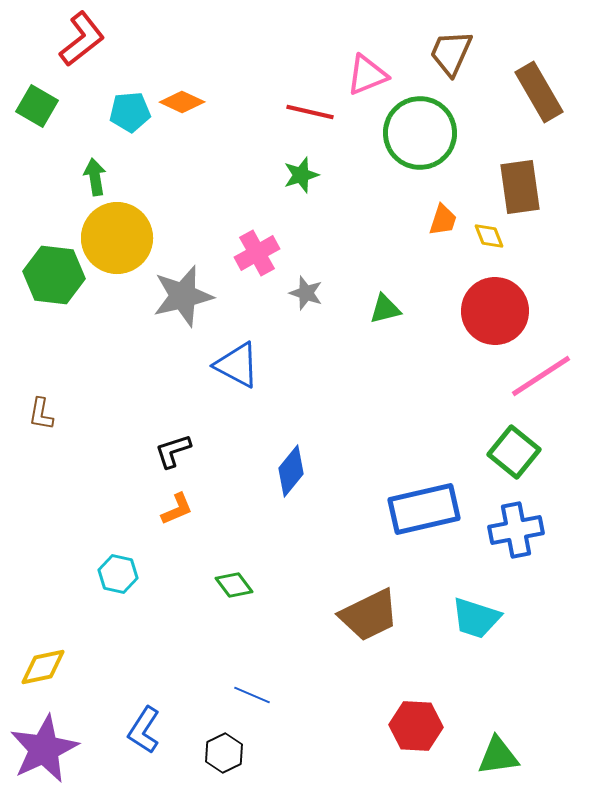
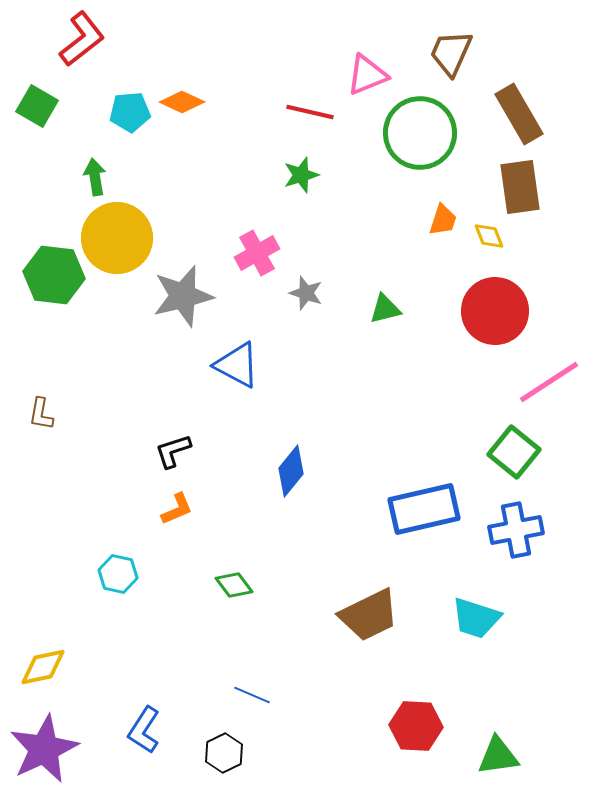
brown rectangle at (539, 92): moved 20 px left, 22 px down
pink line at (541, 376): moved 8 px right, 6 px down
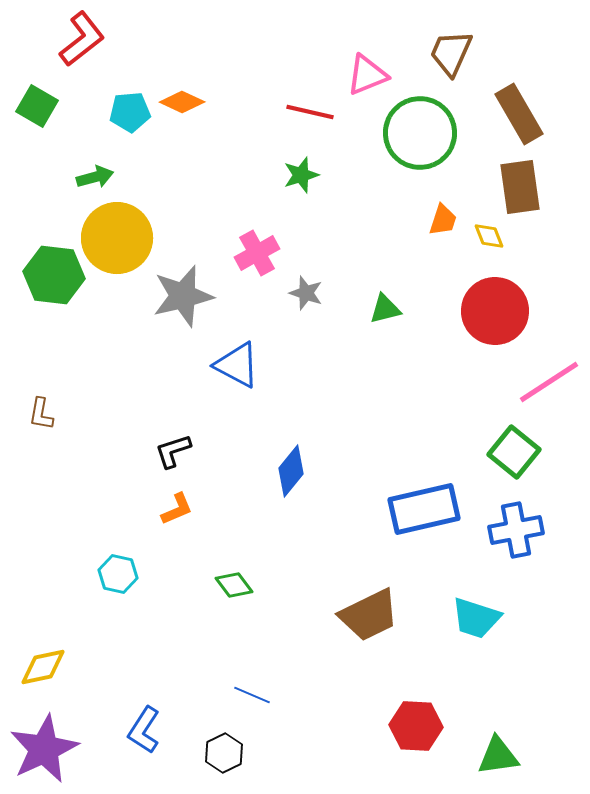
green arrow at (95, 177): rotated 84 degrees clockwise
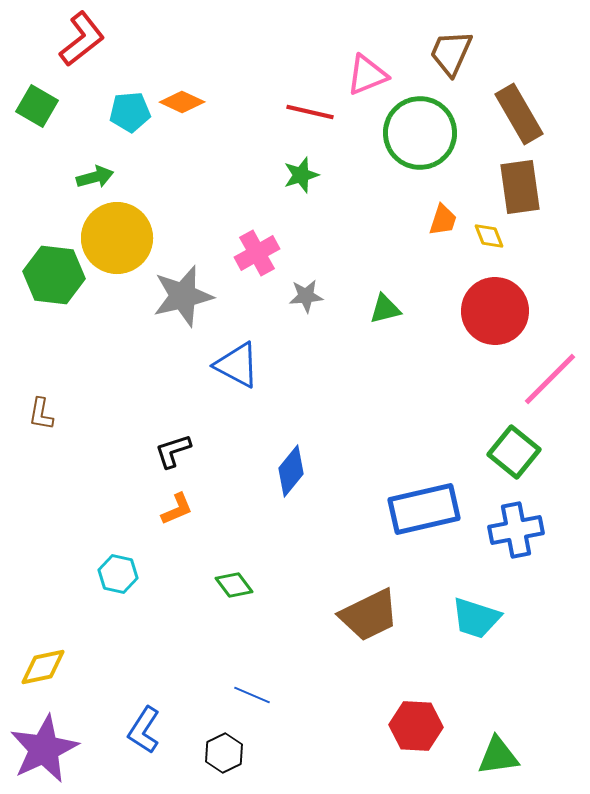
gray star at (306, 293): moved 3 px down; rotated 24 degrees counterclockwise
pink line at (549, 382): moved 1 px right, 3 px up; rotated 12 degrees counterclockwise
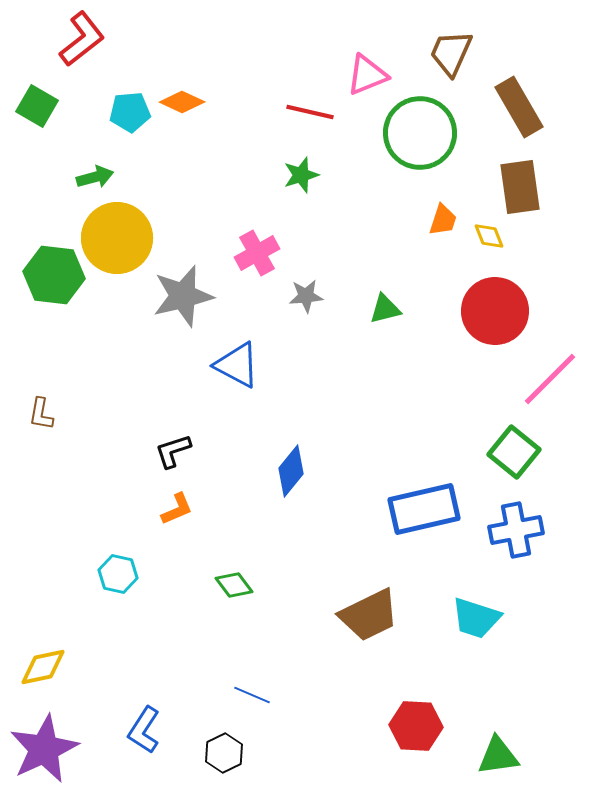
brown rectangle at (519, 114): moved 7 px up
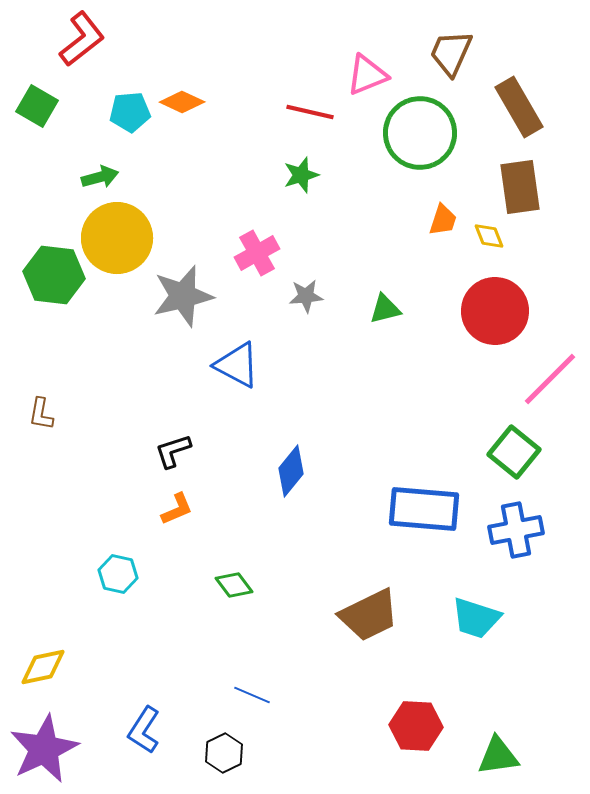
green arrow at (95, 177): moved 5 px right
blue rectangle at (424, 509): rotated 18 degrees clockwise
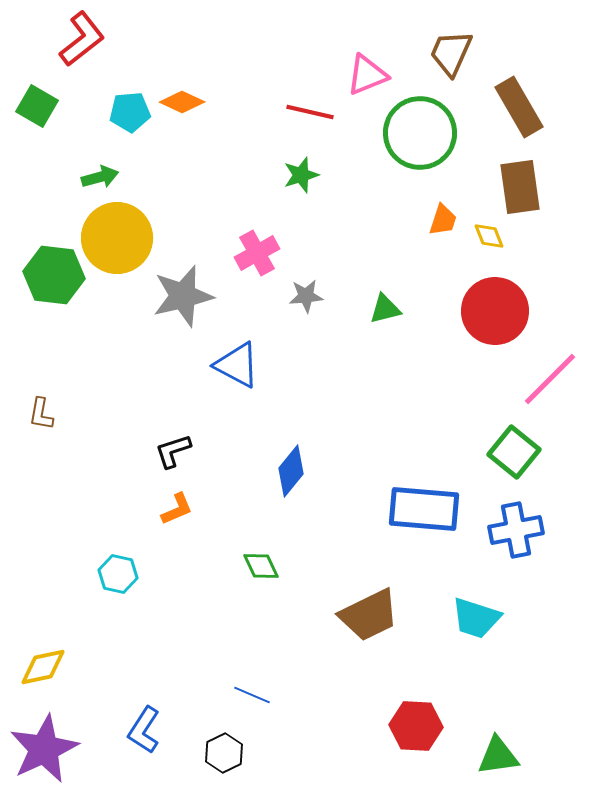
green diamond at (234, 585): moved 27 px right, 19 px up; rotated 12 degrees clockwise
